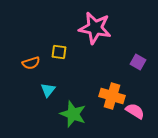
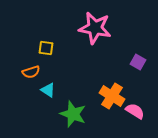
yellow square: moved 13 px left, 4 px up
orange semicircle: moved 9 px down
cyan triangle: rotated 35 degrees counterclockwise
orange cross: rotated 15 degrees clockwise
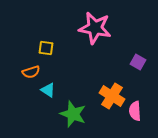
pink semicircle: rotated 126 degrees counterclockwise
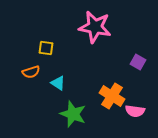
pink star: moved 1 px up
cyan triangle: moved 10 px right, 7 px up
pink semicircle: rotated 78 degrees counterclockwise
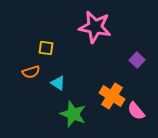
purple square: moved 1 px left, 2 px up; rotated 14 degrees clockwise
pink semicircle: moved 1 px right; rotated 42 degrees clockwise
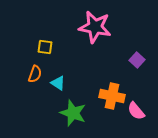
yellow square: moved 1 px left, 1 px up
orange semicircle: moved 4 px right, 2 px down; rotated 54 degrees counterclockwise
orange cross: rotated 20 degrees counterclockwise
green star: moved 1 px up
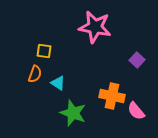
yellow square: moved 1 px left, 4 px down
